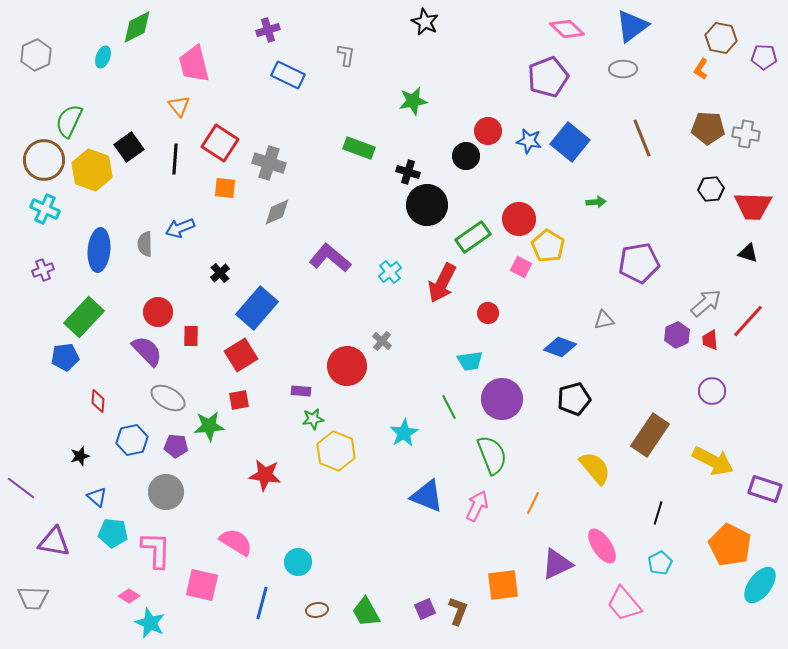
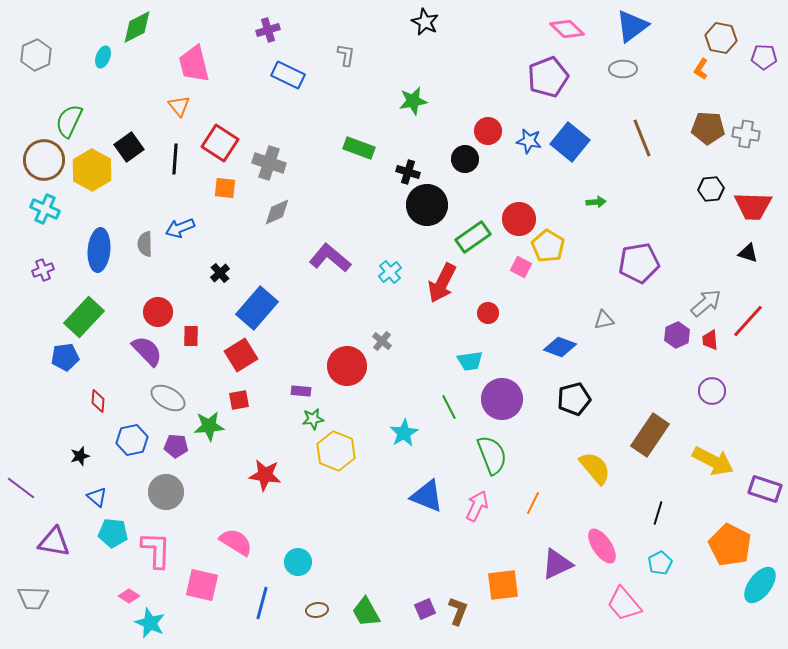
black circle at (466, 156): moved 1 px left, 3 px down
yellow hexagon at (92, 170): rotated 9 degrees clockwise
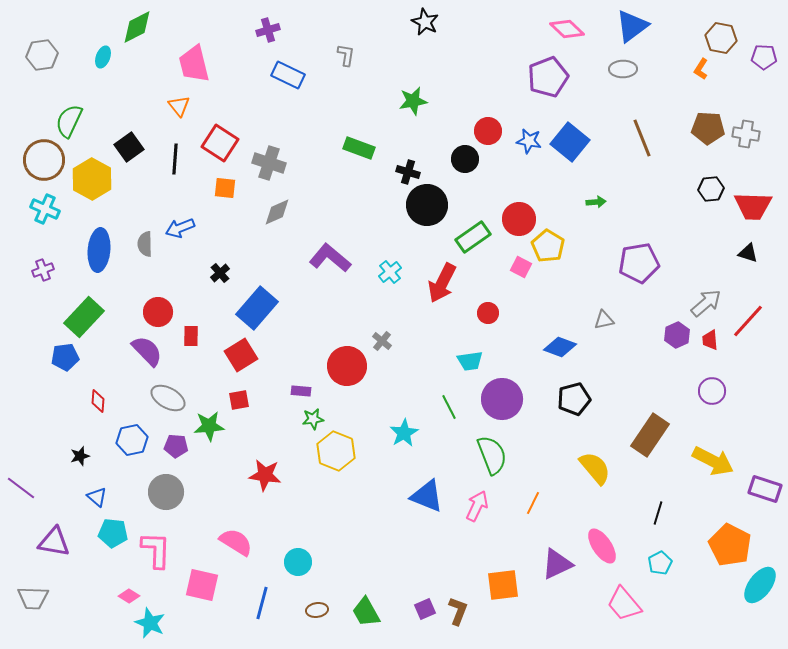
gray hexagon at (36, 55): moved 6 px right; rotated 16 degrees clockwise
yellow hexagon at (92, 170): moved 9 px down
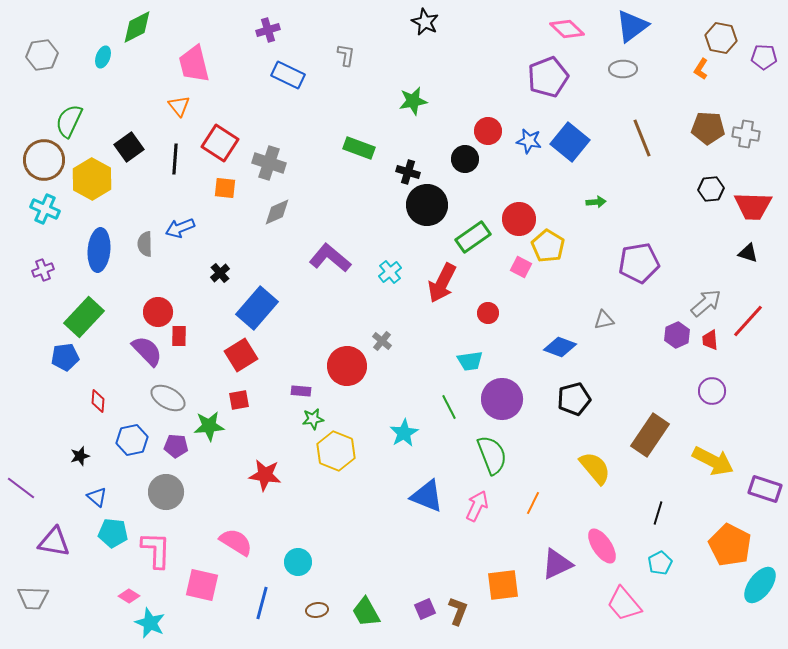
red rectangle at (191, 336): moved 12 px left
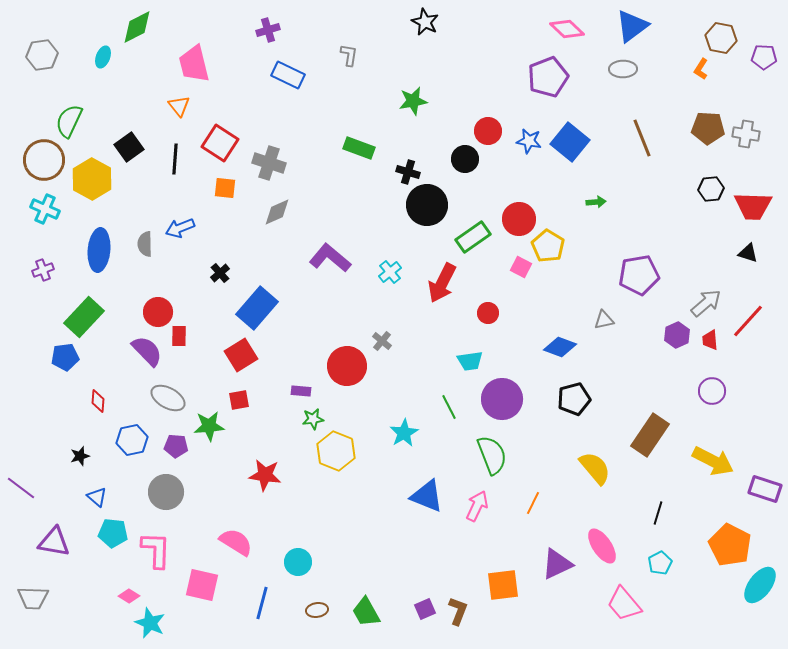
gray L-shape at (346, 55): moved 3 px right
purple pentagon at (639, 263): moved 12 px down
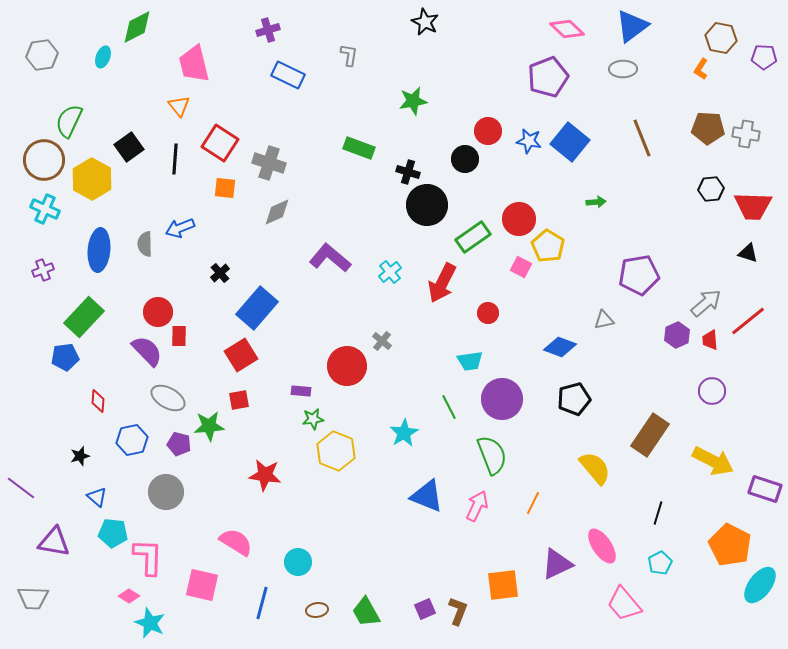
red line at (748, 321): rotated 9 degrees clockwise
purple pentagon at (176, 446): moved 3 px right, 2 px up; rotated 10 degrees clockwise
pink L-shape at (156, 550): moved 8 px left, 7 px down
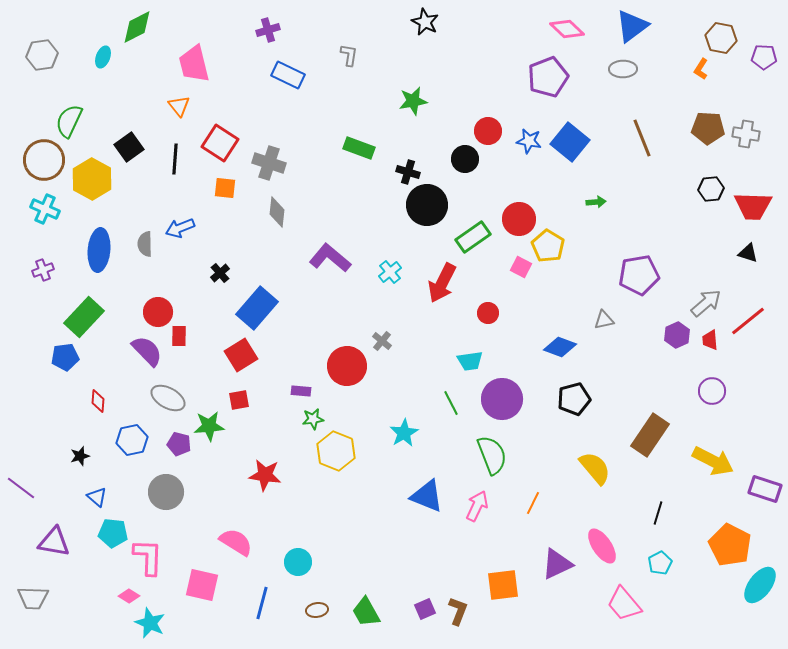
gray diamond at (277, 212): rotated 60 degrees counterclockwise
green line at (449, 407): moved 2 px right, 4 px up
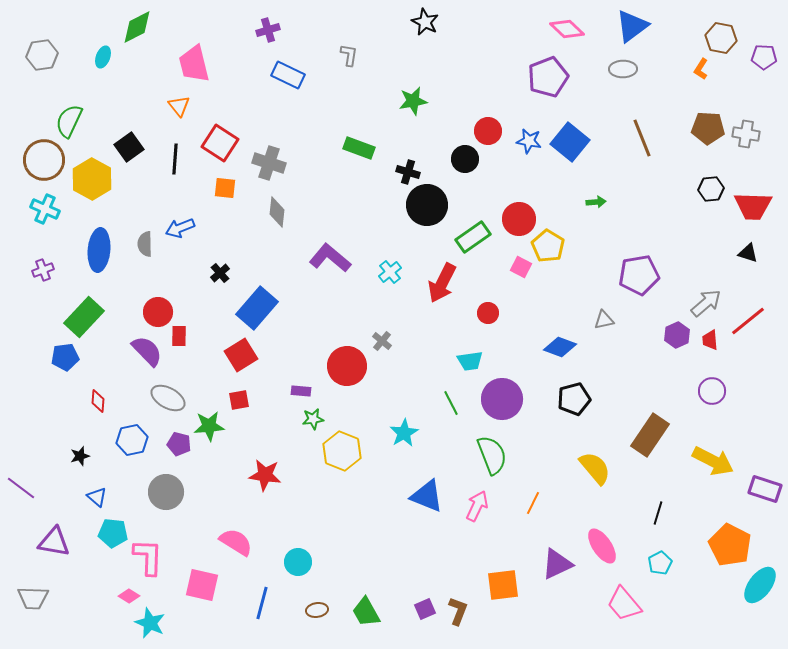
yellow hexagon at (336, 451): moved 6 px right
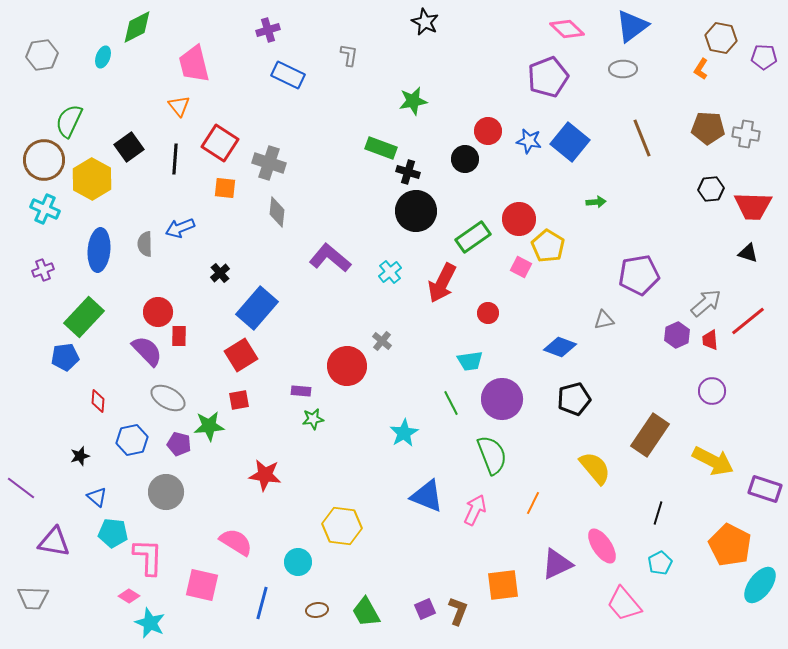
green rectangle at (359, 148): moved 22 px right
black circle at (427, 205): moved 11 px left, 6 px down
yellow hexagon at (342, 451): moved 75 px down; rotated 15 degrees counterclockwise
pink arrow at (477, 506): moved 2 px left, 4 px down
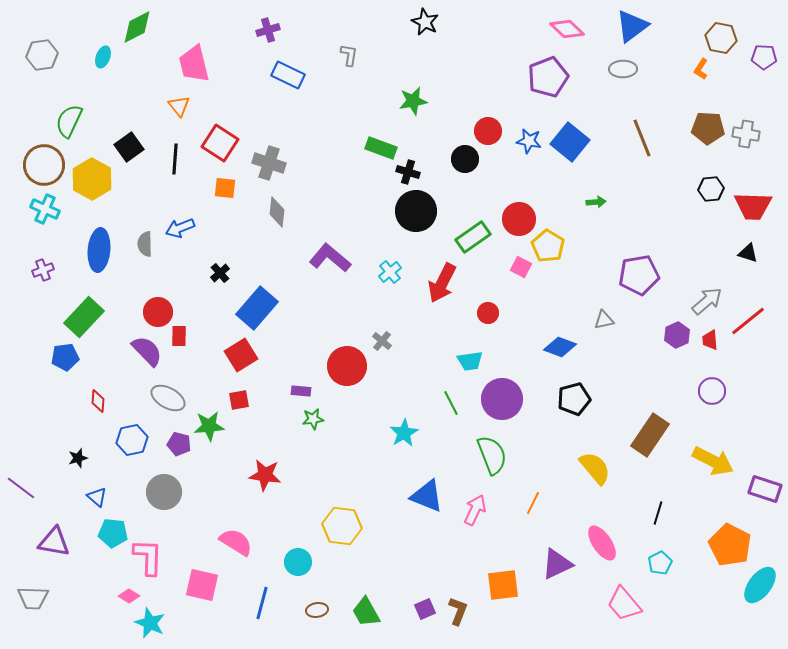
brown circle at (44, 160): moved 5 px down
gray arrow at (706, 303): moved 1 px right, 2 px up
black star at (80, 456): moved 2 px left, 2 px down
gray circle at (166, 492): moved 2 px left
pink ellipse at (602, 546): moved 3 px up
